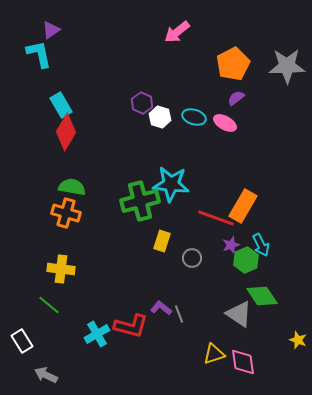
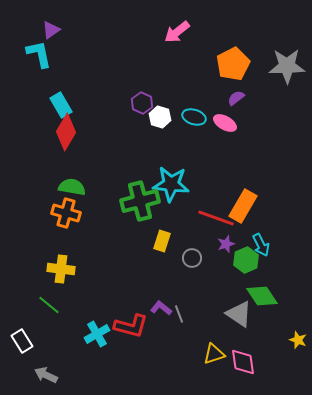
purple star: moved 5 px left, 1 px up
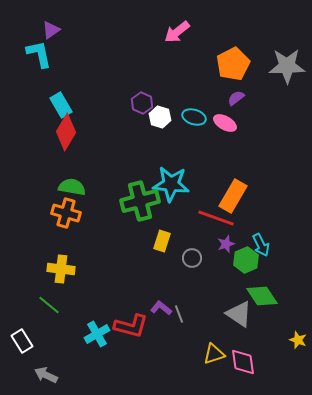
orange rectangle: moved 10 px left, 10 px up
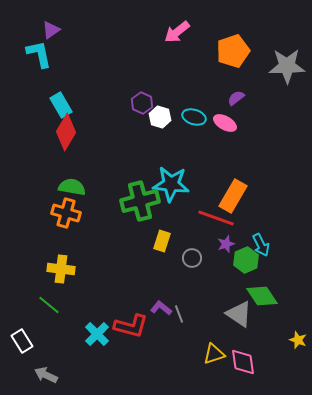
orange pentagon: moved 13 px up; rotated 8 degrees clockwise
cyan cross: rotated 15 degrees counterclockwise
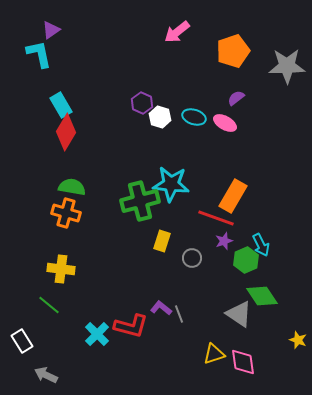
purple star: moved 2 px left, 3 px up
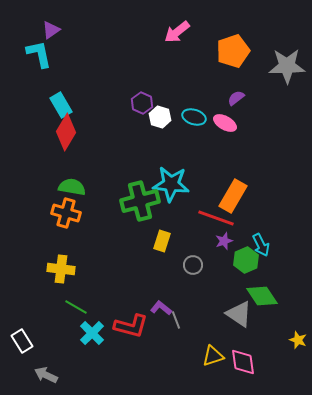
gray circle: moved 1 px right, 7 px down
green line: moved 27 px right, 2 px down; rotated 10 degrees counterclockwise
gray line: moved 3 px left, 6 px down
cyan cross: moved 5 px left, 1 px up
yellow triangle: moved 1 px left, 2 px down
